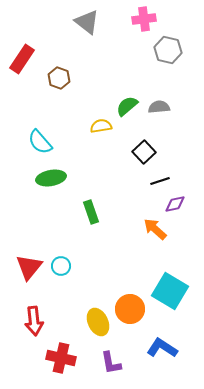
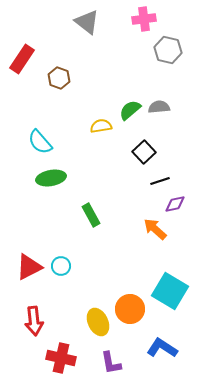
green semicircle: moved 3 px right, 4 px down
green rectangle: moved 3 px down; rotated 10 degrees counterclockwise
red triangle: rotated 24 degrees clockwise
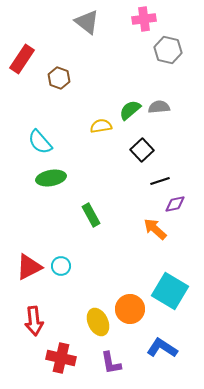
black square: moved 2 px left, 2 px up
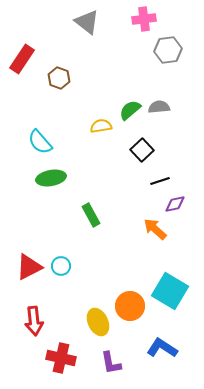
gray hexagon: rotated 20 degrees counterclockwise
orange circle: moved 3 px up
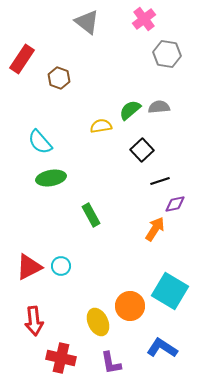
pink cross: rotated 30 degrees counterclockwise
gray hexagon: moved 1 px left, 4 px down; rotated 16 degrees clockwise
orange arrow: rotated 80 degrees clockwise
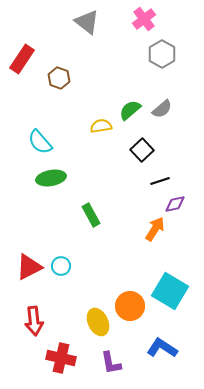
gray hexagon: moved 5 px left; rotated 20 degrees clockwise
gray semicircle: moved 3 px right, 2 px down; rotated 145 degrees clockwise
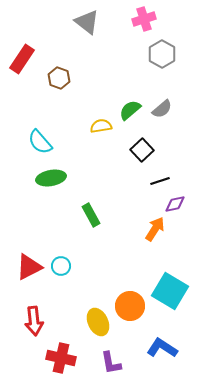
pink cross: rotated 20 degrees clockwise
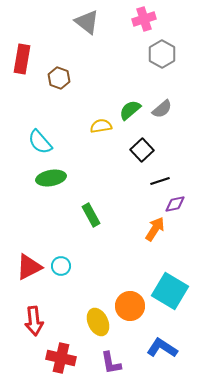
red rectangle: rotated 24 degrees counterclockwise
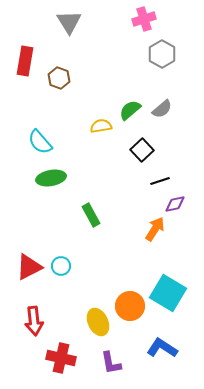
gray triangle: moved 18 px left; rotated 20 degrees clockwise
red rectangle: moved 3 px right, 2 px down
cyan square: moved 2 px left, 2 px down
